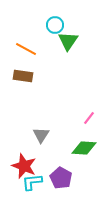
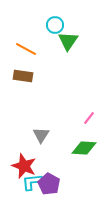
purple pentagon: moved 12 px left, 6 px down
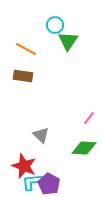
gray triangle: rotated 18 degrees counterclockwise
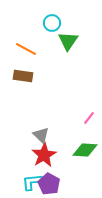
cyan circle: moved 3 px left, 2 px up
green diamond: moved 1 px right, 2 px down
red star: moved 20 px right, 11 px up; rotated 20 degrees clockwise
